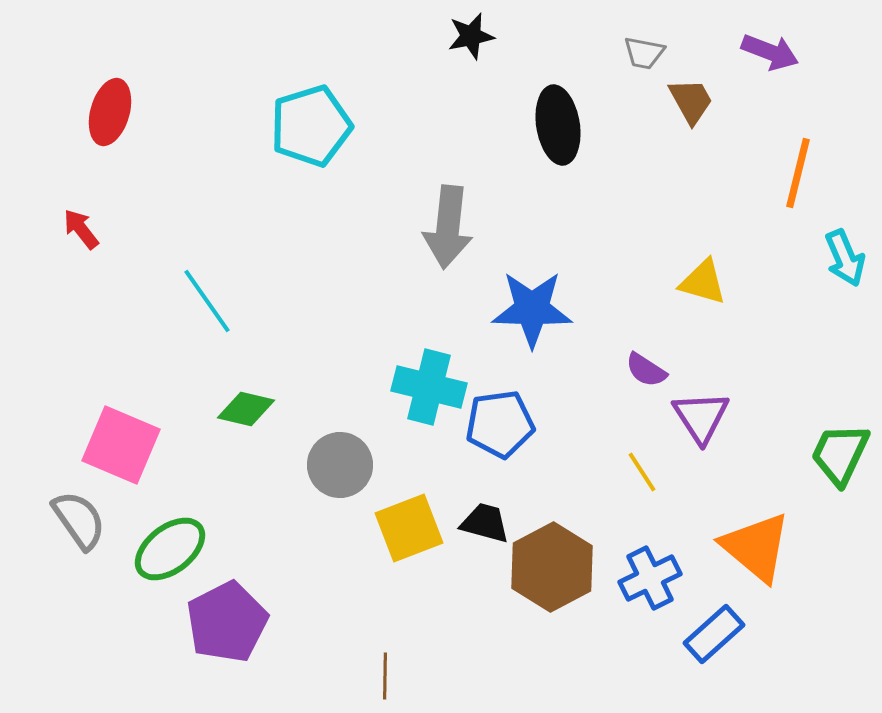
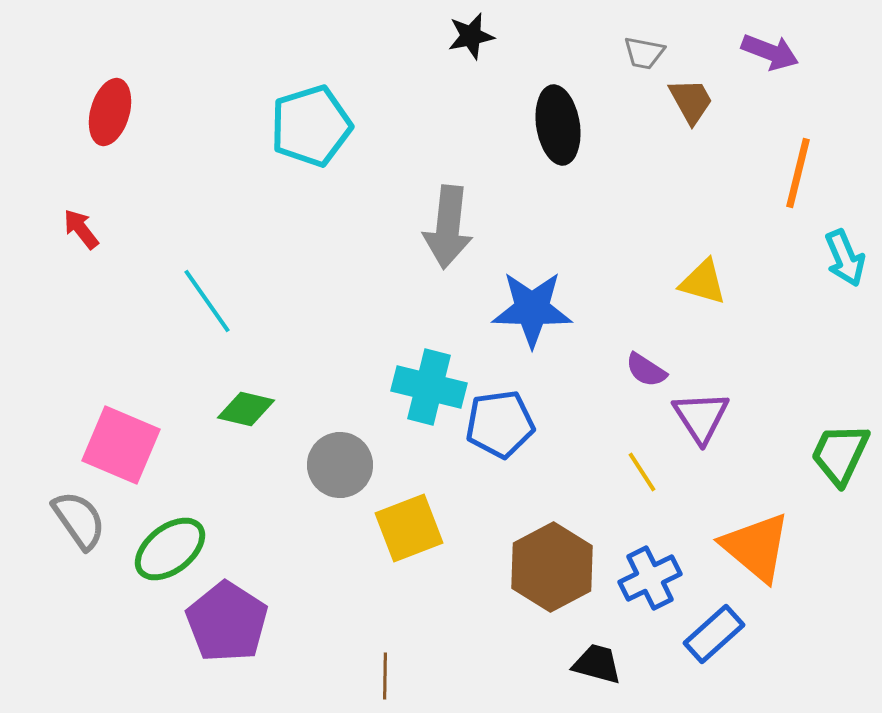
black trapezoid: moved 112 px right, 141 px down
purple pentagon: rotated 12 degrees counterclockwise
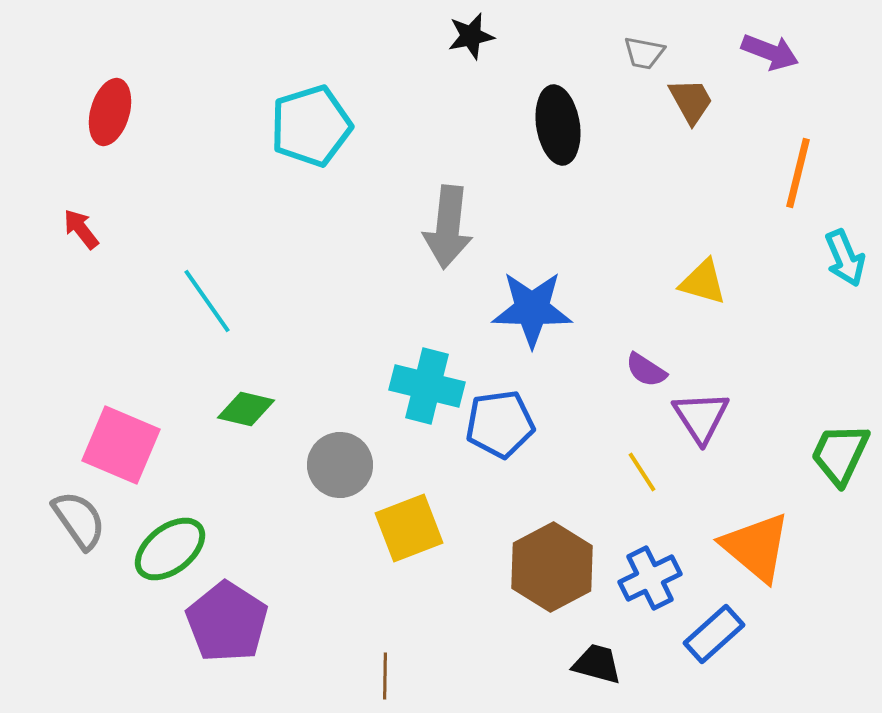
cyan cross: moved 2 px left, 1 px up
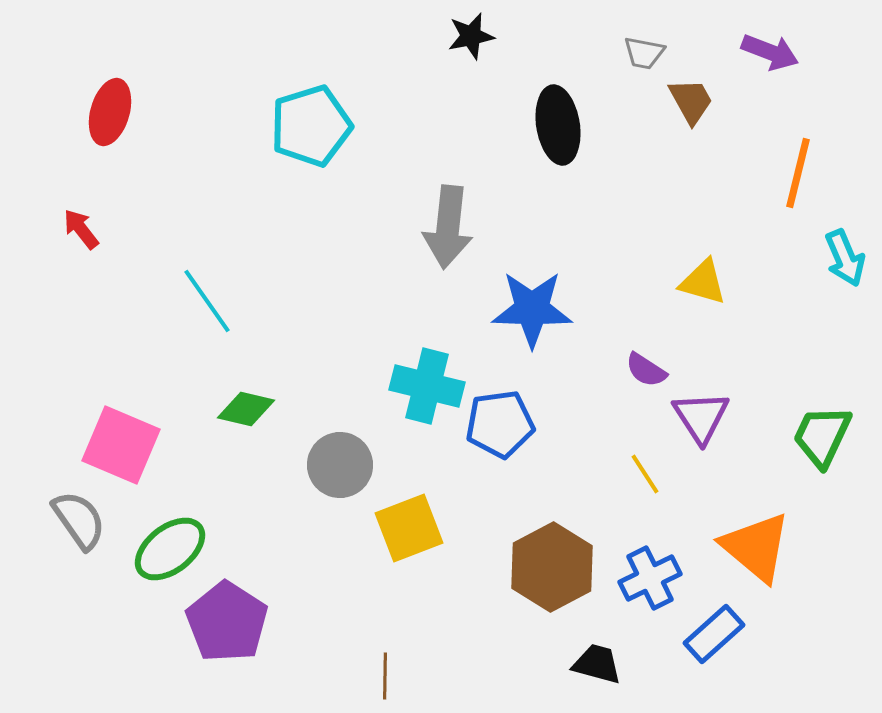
green trapezoid: moved 18 px left, 18 px up
yellow line: moved 3 px right, 2 px down
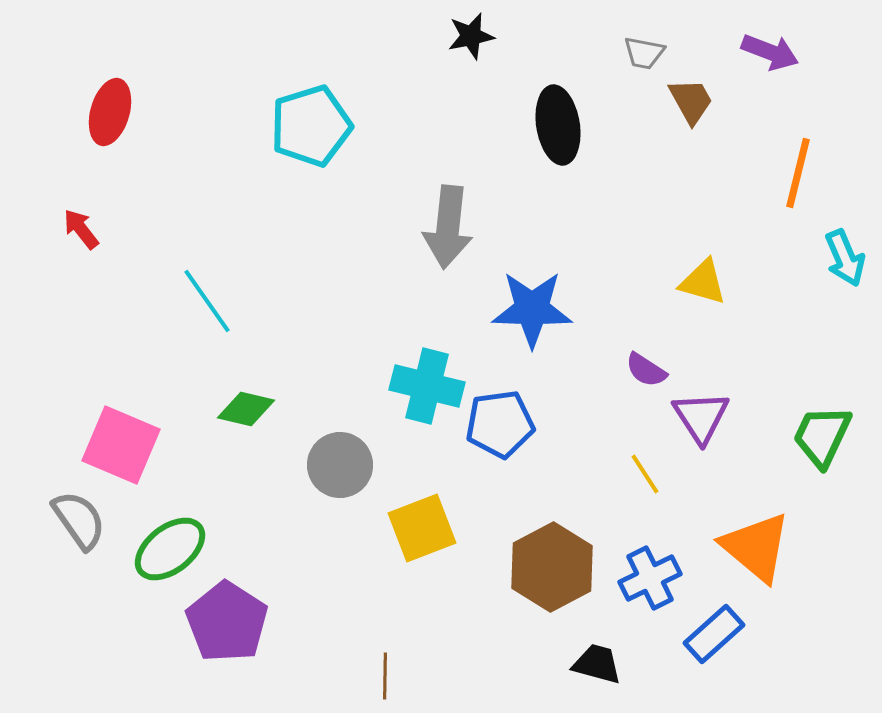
yellow square: moved 13 px right
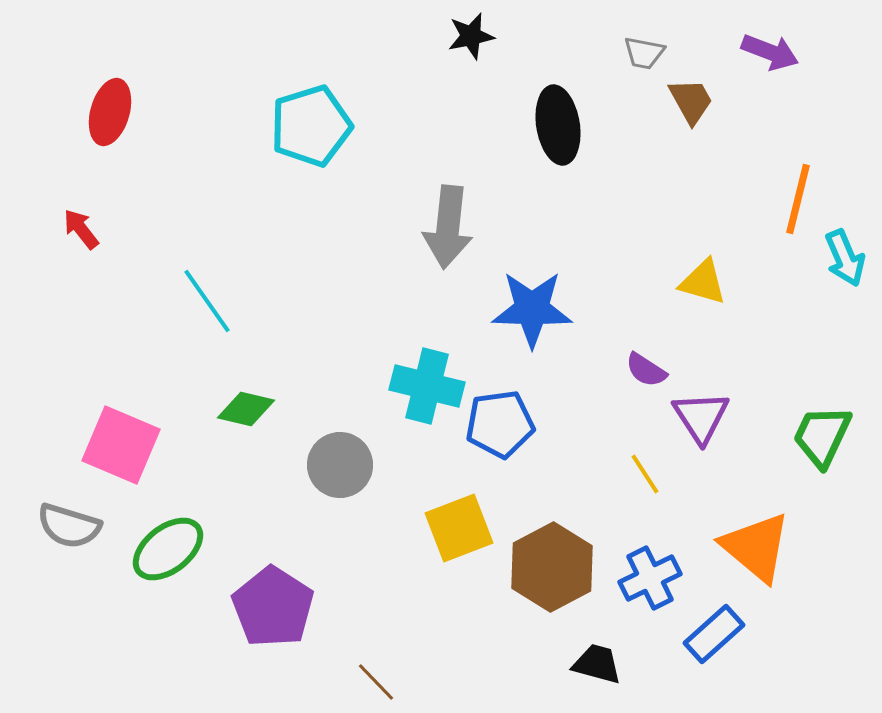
orange line: moved 26 px down
gray semicircle: moved 10 px left, 6 px down; rotated 142 degrees clockwise
yellow square: moved 37 px right
green ellipse: moved 2 px left
purple pentagon: moved 46 px right, 15 px up
brown line: moved 9 px left, 6 px down; rotated 45 degrees counterclockwise
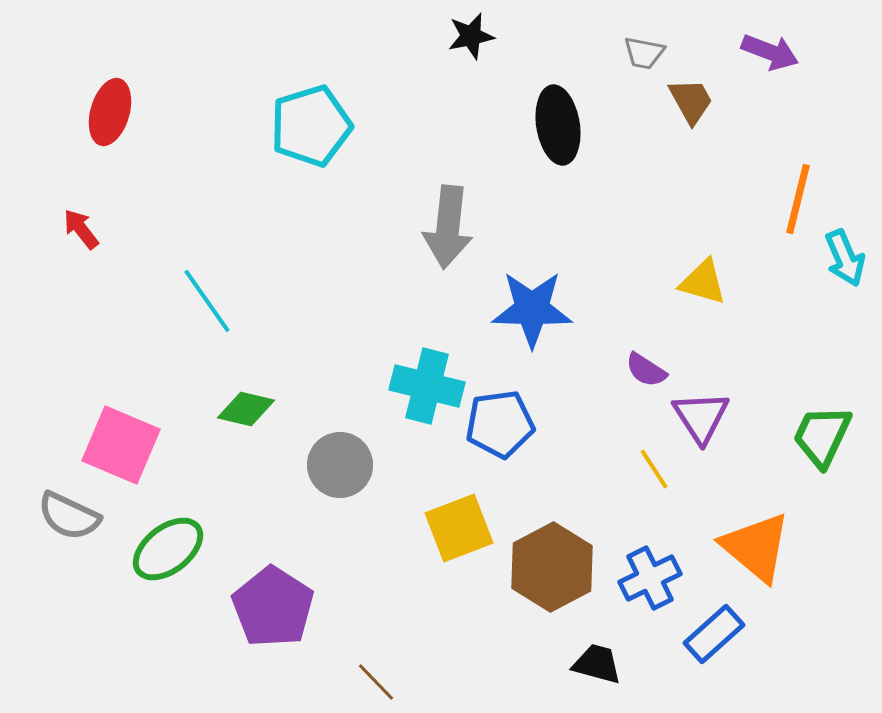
yellow line: moved 9 px right, 5 px up
gray semicircle: moved 10 px up; rotated 8 degrees clockwise
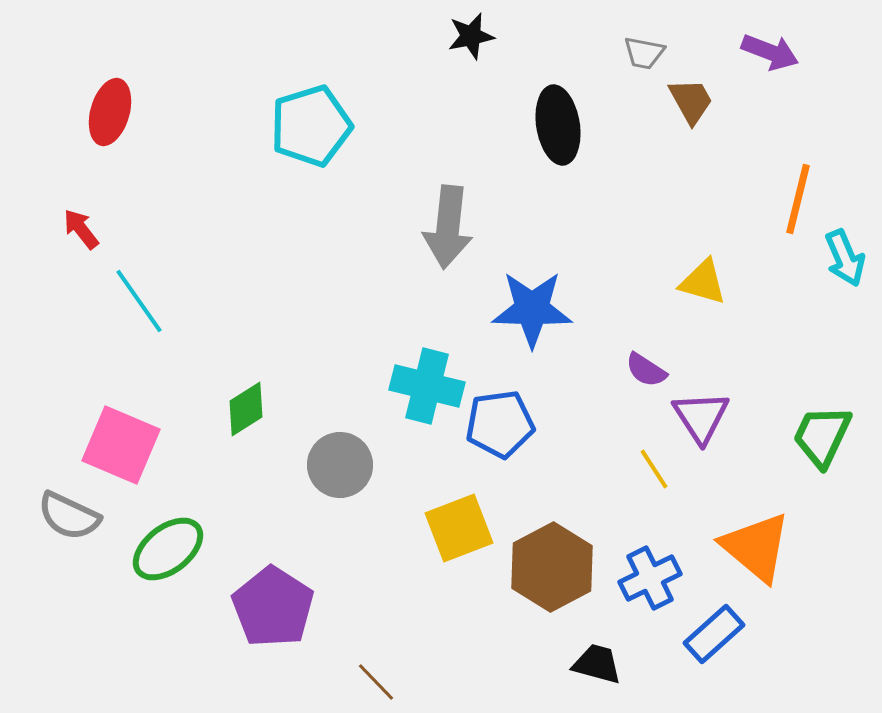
cyan line: moved 68 px left
green diamond: rotated 46 degrees counterclockwise
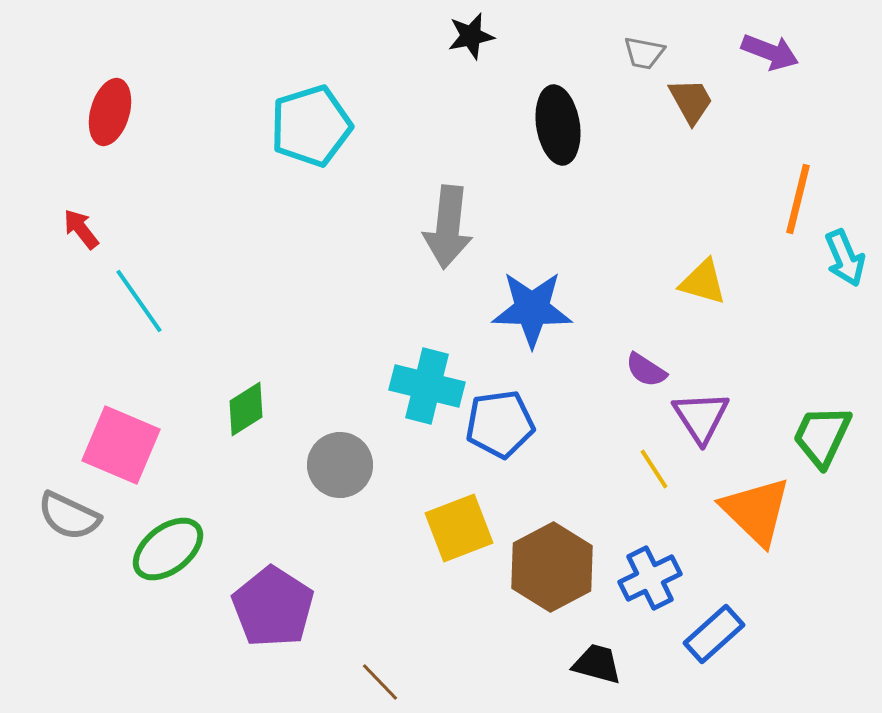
orange triangle: moved 36 px up; rotated 4 degrees clockwise
brown line: moved 4 px right
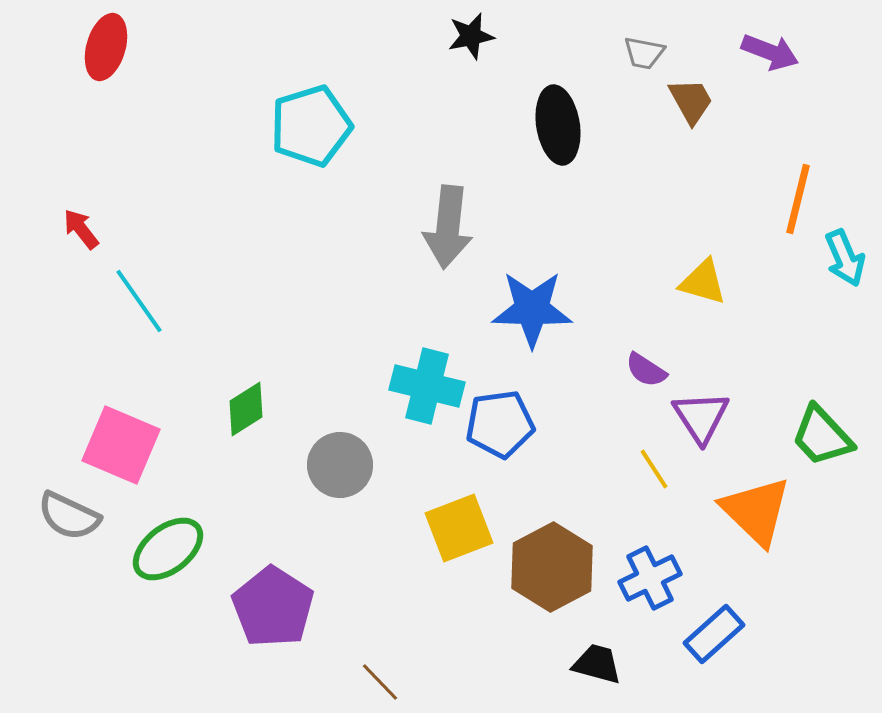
red ellipse: moved 4 px left, 65 px up
green trapezoid: rotated 68 degrees counterclockwise
